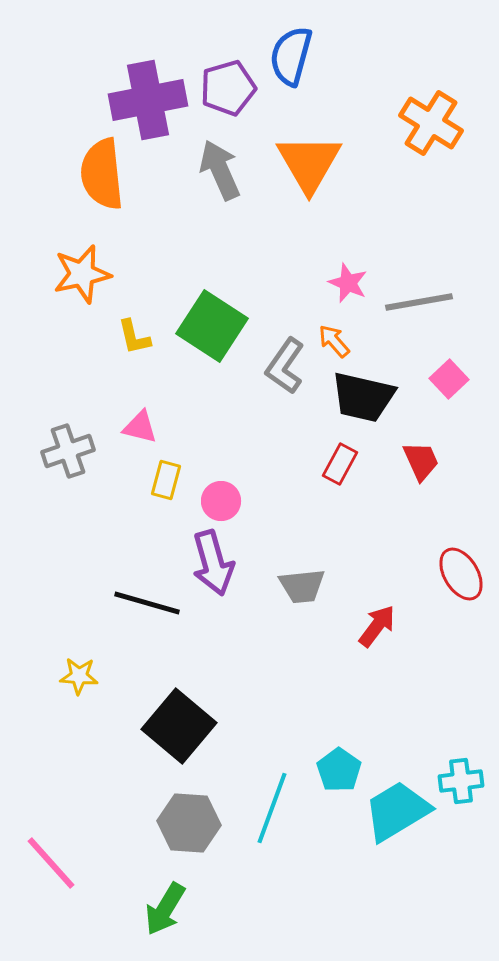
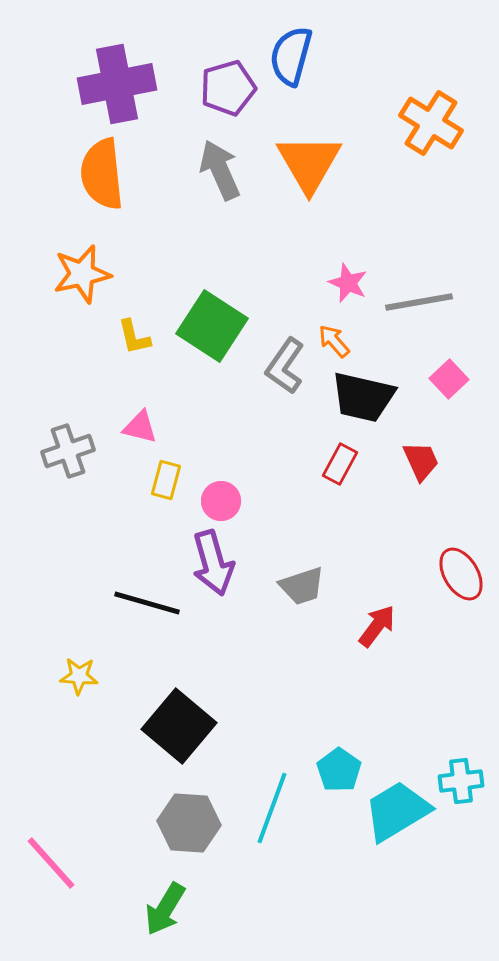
purple cross: moved 31 px left, 16 px up
gray trapezoid: rotated 12 degrees counterclockwise
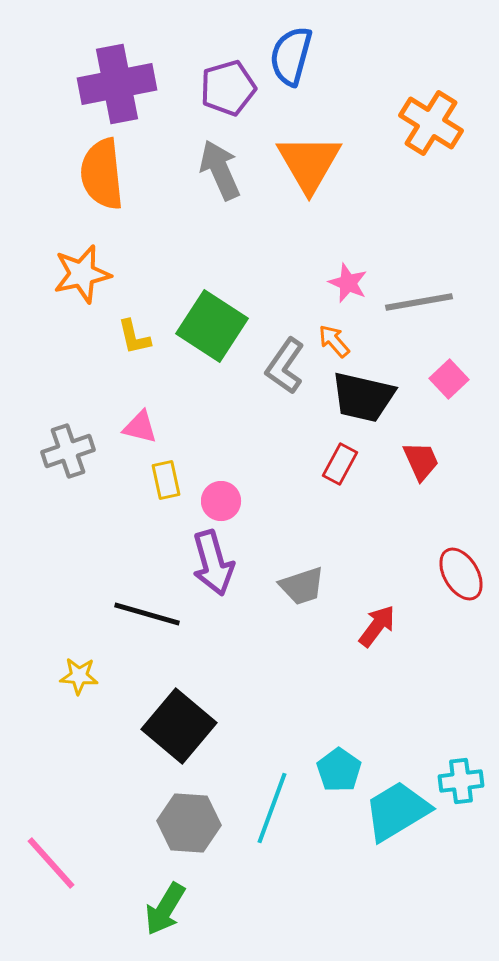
yellow rectangle: rotated 27 degrees counterclockwise
black line: moved 11 px down
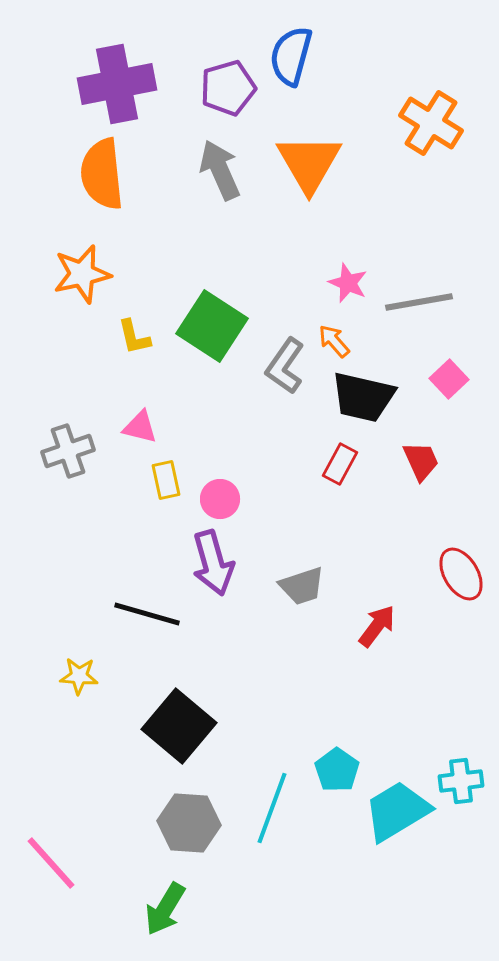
pink circle: moved 1 px left, 2 px up
cyan pentagon: moved 2 px left
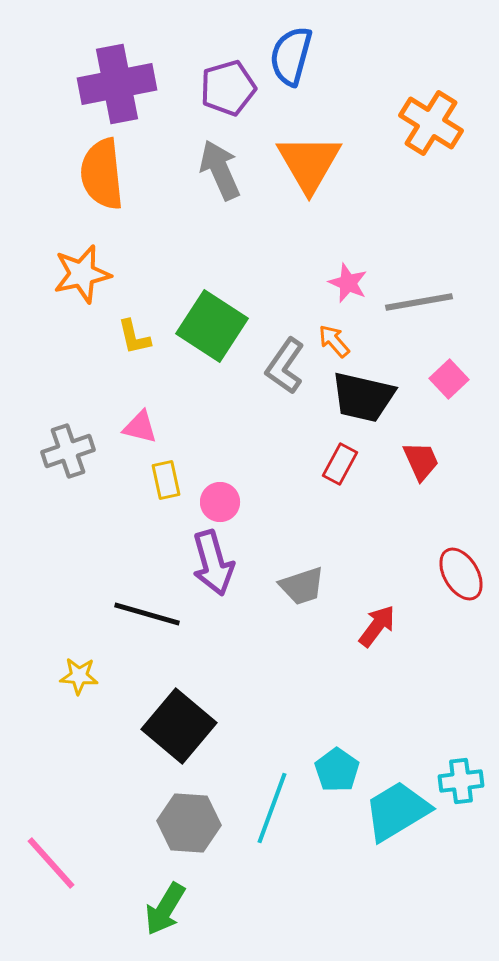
pink circle: moved 3 px down
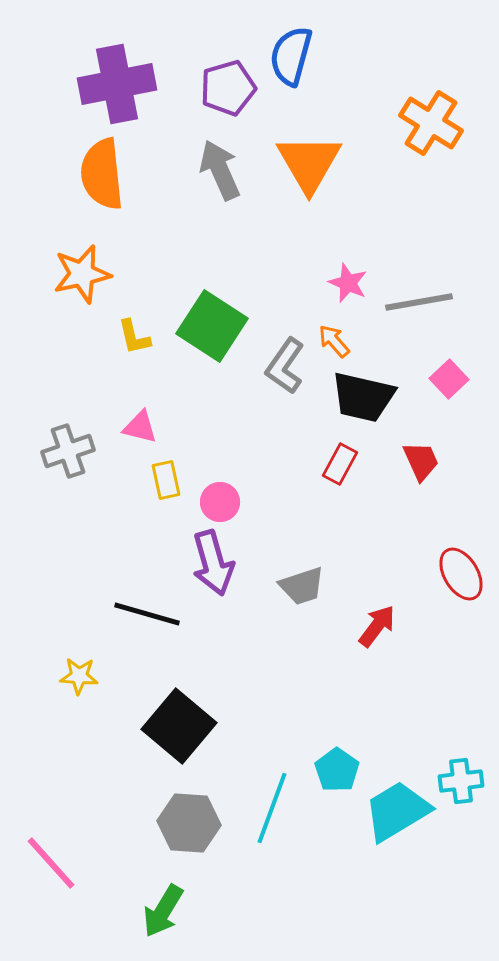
green arrow: moved 2 px left, 2 px down
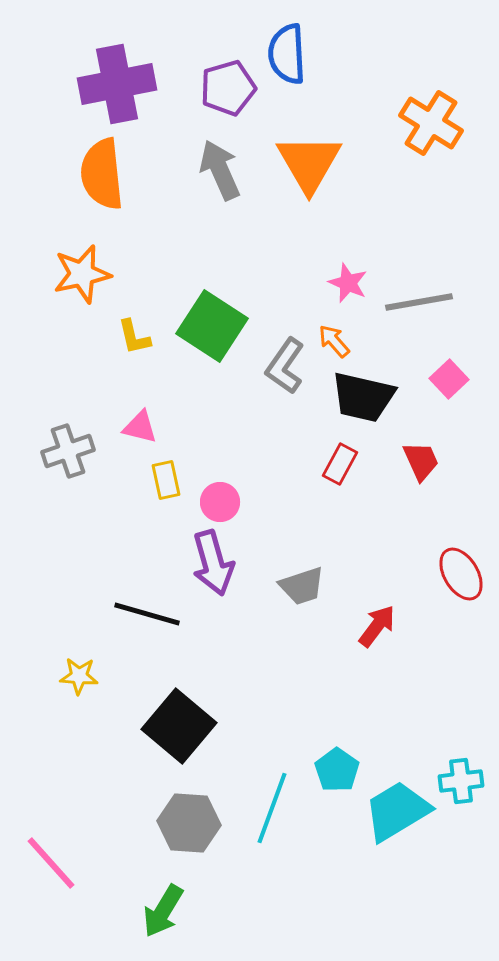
blue semicircle: moved 4 px left, 2 px up; rotated 18 degrees counterclockwise
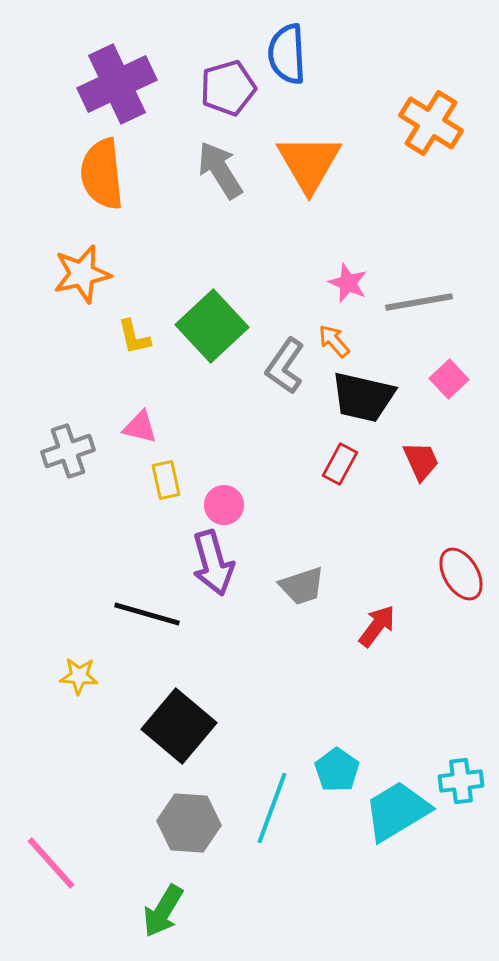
purple cross: rotated 14 degrees counterclockwise
gray arrow: rotated 8 degrees counterclockwise
green square: rotated 14 degrees clockwise
pink circle: moved 4 px right, 3 px down
